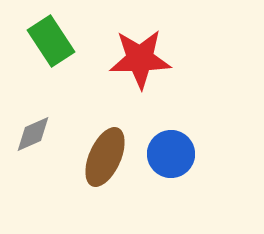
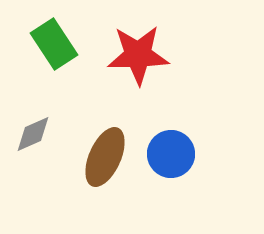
green rectangle: moved 3 px right, 3 px down
red star: moved 2 px left, 4 px up
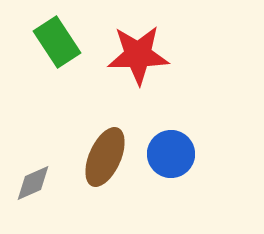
green rectangle: moved 3 px right, 2 px up
gray diamond: moved 49 px down
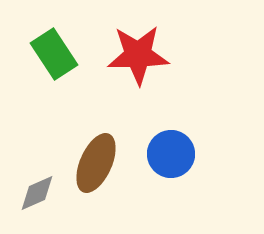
green rectangle: moved 3 px left, 12 px down
brown ellipse: moved 9 px left, 6 px down
gray diamond: moved 4 px right, 10 px down
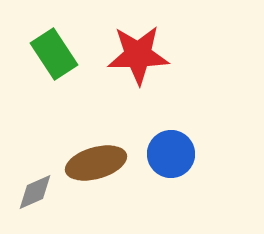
brown ellipse: rotated 50 degrees clockwise
gray diamond: moved 2 px left, 1 px up
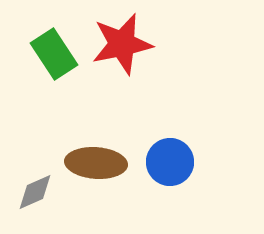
red star: moved 16 px left, 11 px up; rotated 10 degrees counterclockwise
blue circle: moved 1 px left, 8 px down
brown ellipse: rotated 20 degrees clockwise
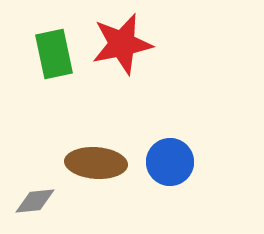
green rectangle: rotated 21 degrees clockwise
gray diamond: moved 9 px down; rotated 18 degrees clockwise
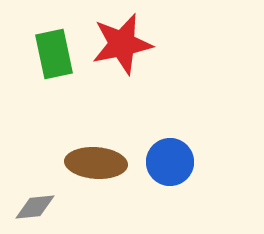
gray diamond: moved 6 px down
